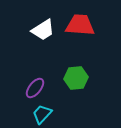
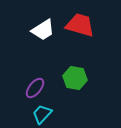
red trapezoid: rotated 12 degrees clockwise
green hexagon: moved 1 px left; rotated 15 degrees clockwise
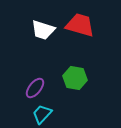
white trapezoid: rotated 50 degrees clockwise
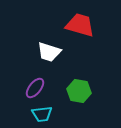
white trapezoid: moved 6 px right, 22 px down
green hexagon: moved 4 px right, 13 px down
cyan trapezoid: rotated 140 degrees counterclockwise
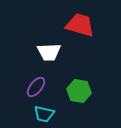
white trapezoid: rotated 20 degrees counterclockwise
purple ellipse: moved 1 px right, 1 px up
cyan trapezoid: moved 2 px right; rotated 20 degrees clockwise
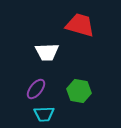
white trapezoid: moved 2 px left
purple ellipse: moved 2 px down
cyan trapezoid: rotated 15 degrees counterclockwise
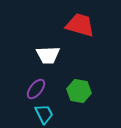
white trapezoid: moved 1 px right, 3 px down
cyan trapezoid: rotated 115 degrees counterclockwise
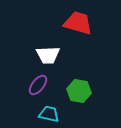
red trapezoid: moved 2 px left, 2 px up
purple ellipse: moved 2 px right, 4 px up
cyan trapezoid: moved 5 px right; rotated 50 degrees counterclockwise
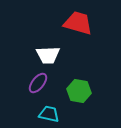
purple ellipse: moved 2 px up
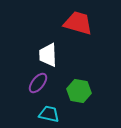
white trapezoid: rotated 90 degrees clockwise
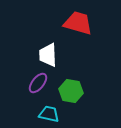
green hexagon: moved 8 px left
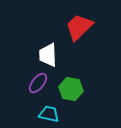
red trapezoid: moved 1 px right, 4 px down; rotated 60 degrees counterclockwise
green hexagon: moved 2 px up
